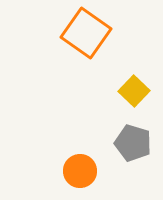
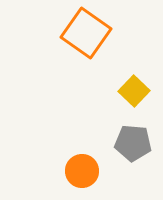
gray pentagon: rotated 12 degrees counterclockwise
orange circle: moved 2 px right
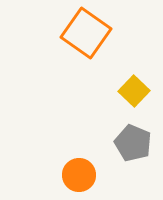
gray pentagon: rotated 18 degrees clockwise
orange circle: moved 3 px left, 4 px down
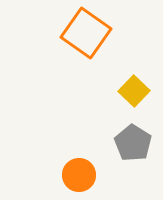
gray pentagon: rotated 9 degrees clockwise
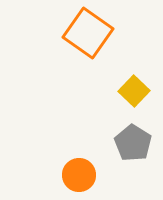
orange square: moved 2 px right
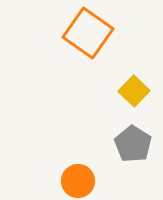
gray pentagon: moved 1 px down
orange circle: moved 1 px left, 6 px down
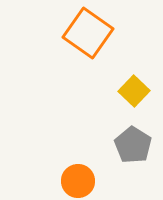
gray pentagon: moved 1 px down
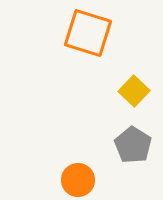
orange square: rotated 18 degrees counterclockwise
orange circle: moved 1 px up
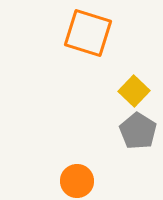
gray pentagon: moved 5 px right, 14 px up
orange circle: moved 1 px left, 1 px down
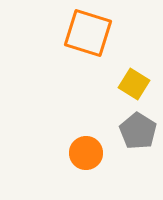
yellow square: moved 7 px up; rotated 12 degrees counterclockwise
orange circle: moved 9 px right, 28 px up
